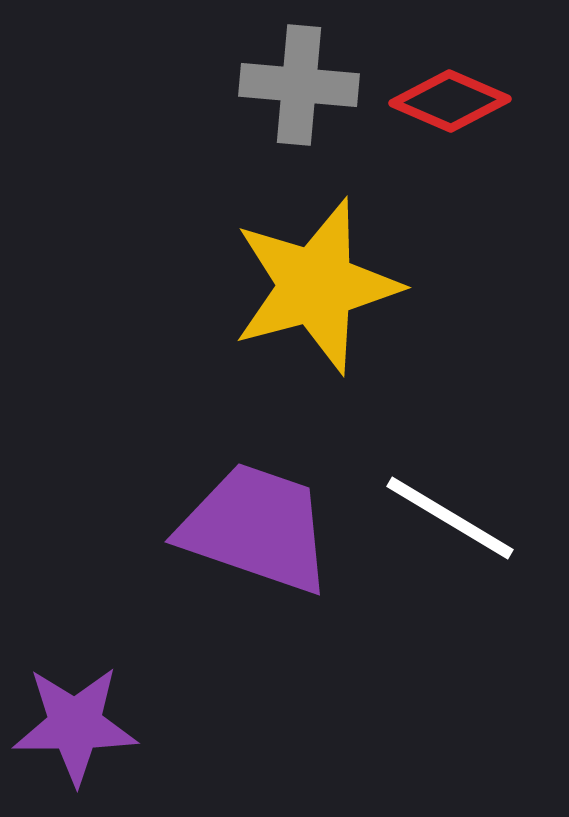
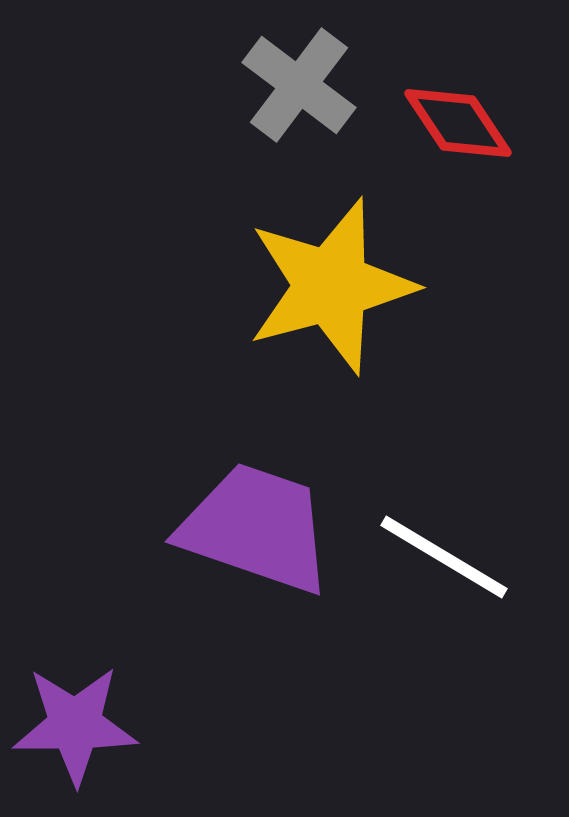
gray cross: rotated 32 degrees clockwise
red diamond: moved 8 px right, 22 px down; rotated 33 degrees clockwise
yellow star: moved 15 px right
white line: moved 6 px left, 39 px down
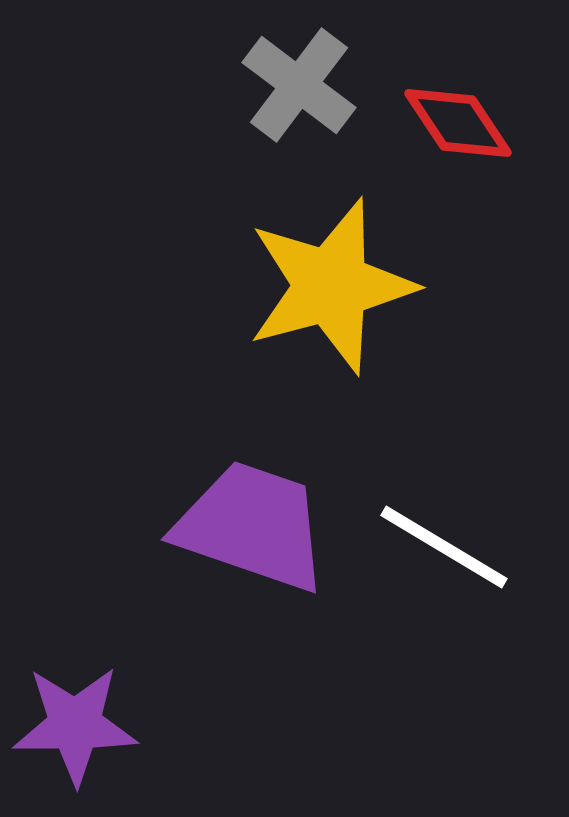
purple trapezoid: moved 4 px left, 2 px up
white line: moved 10 px up
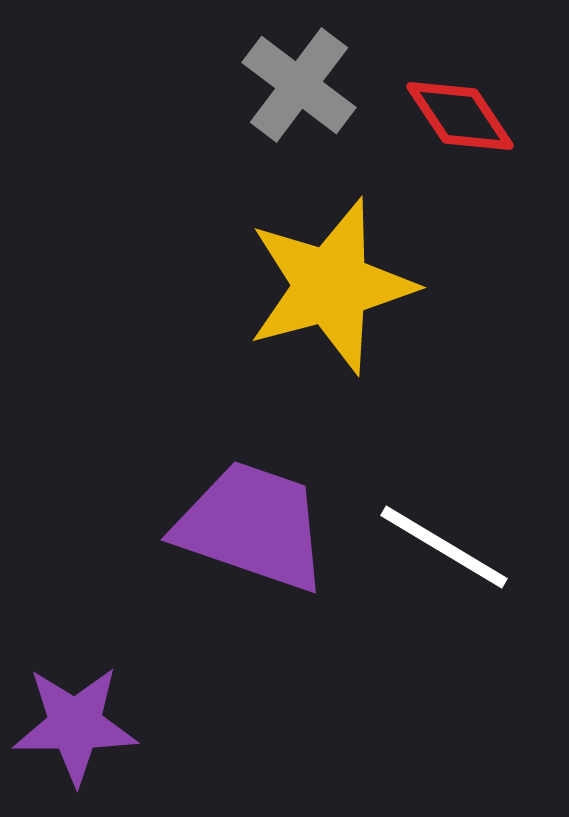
red diamond: moved 2 px right, 7 px up
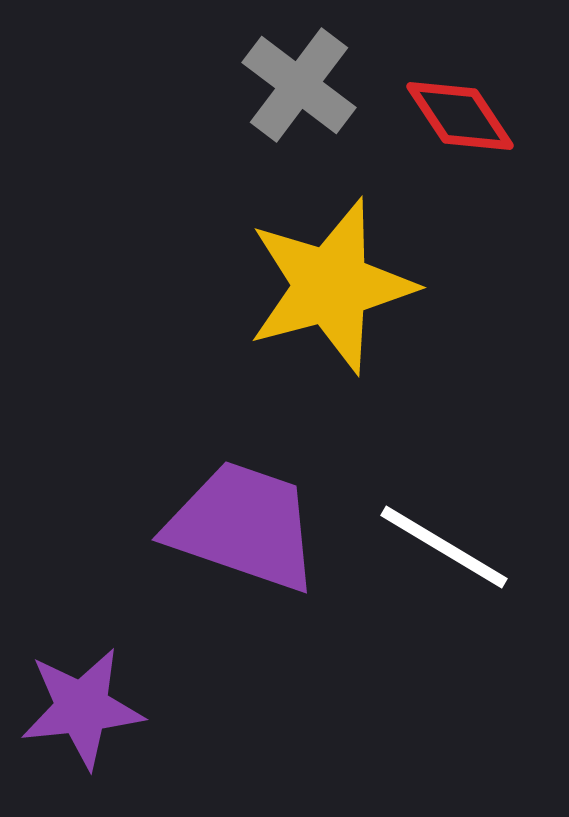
purple trapezoid: moved 9 px left
purple star: moved 7 px right, 17 px up; rotated 6 degrees counterclockwise
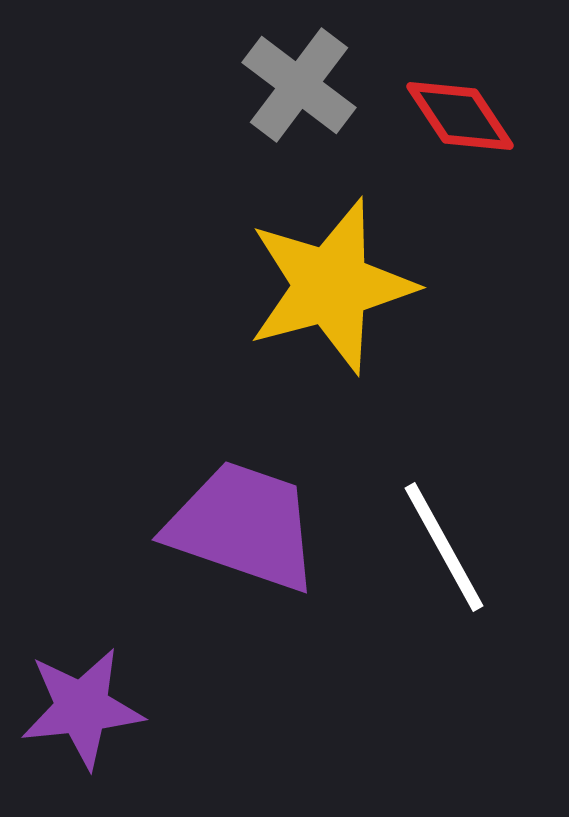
white line: rotated 30 degrees clockwise
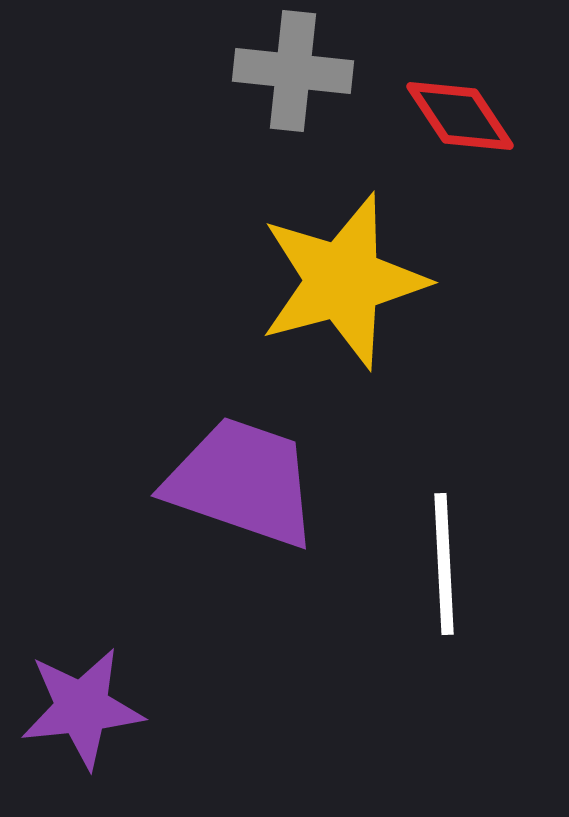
gray cross: moved 6 px left, 14 px up; rotated 31 degrees counterclockwise
yellow star: moved 12 px right, 5 px up
purple trapezoid: moved 1 px left, 44 px up
white line: moved 17 px down; rotated 26 degrees clockwise
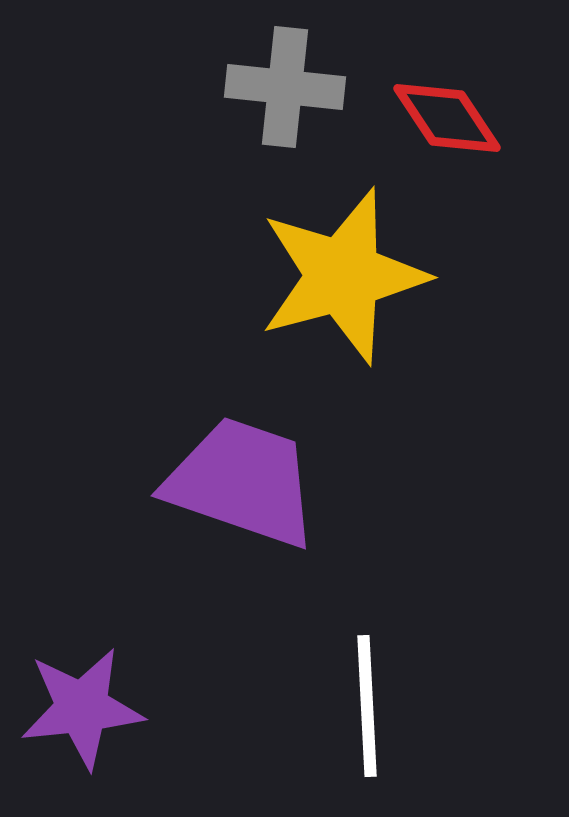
gray cross: moved 8 px left, 16 px down
red diamond: moved 13 px left, 2 px down
yellow star: moved 5 px up
white line: moved 77 px left, 142 px down
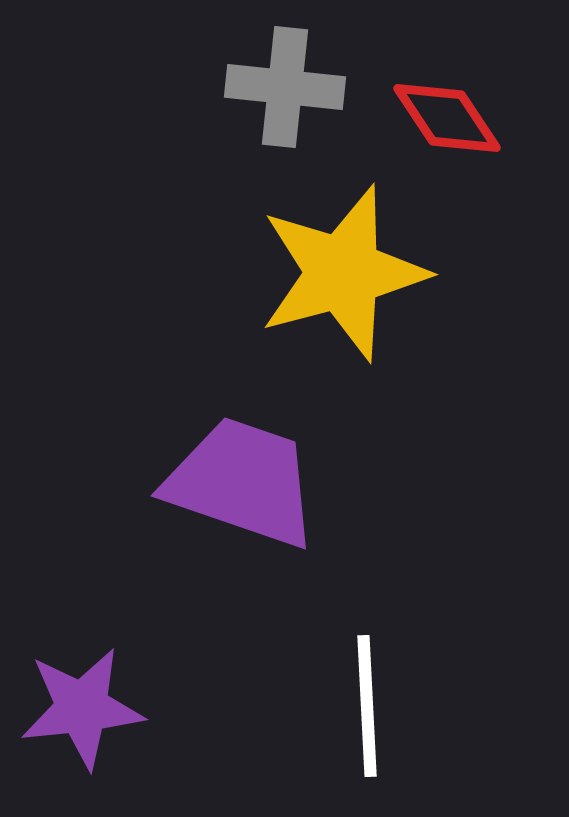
yellow star: moved 3 px up
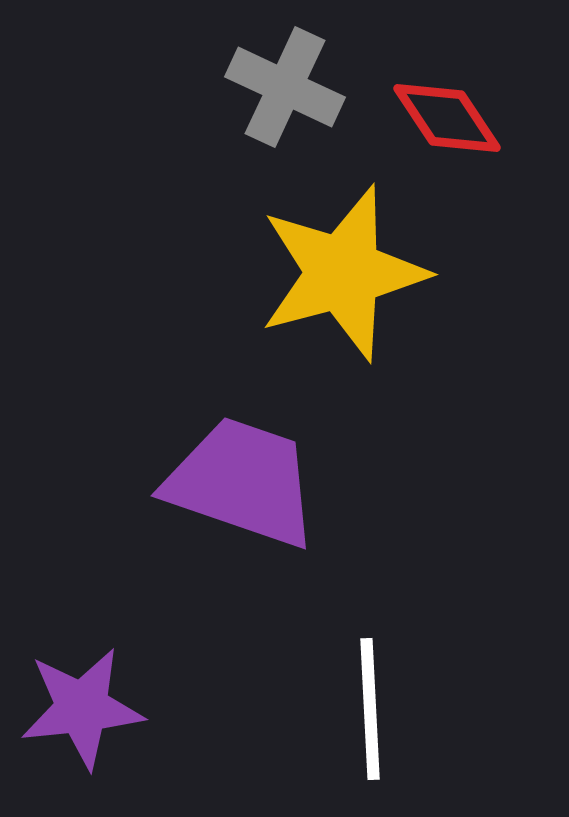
gray cross: rotated 19 degrees clockwise
white line: moved 3 px right, 3 px down
